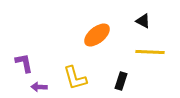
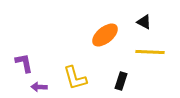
black triangle: moved 1 px right, 1 px down
orange ellipse: moved 8 px right
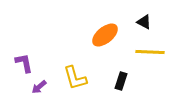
purple arrow: rotated 42 degrees counterclockwise
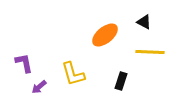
yellow L-shape: moved 2 px left, 4 px up
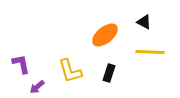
purple L-shape: moved 3 px left, 1 px down
yellow L-shape: moved 3 px left, 3 px up
black rectangle: moved 12 px left, 8 px up
purple arrow: moved 2 px left
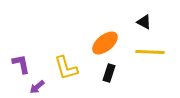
orange ellipse: moved 8 px down
yellow L-shape: moved 4 px left, 3 px up
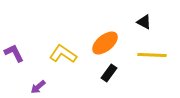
yellow line: moved 2 px right, 3 px down
purple L-shape: moved 7 px left, 11 px up; rotated 15 degrees counterclockwise
yellow L-shape: moved 3 px left, 14 px up; rotated 140 degrees clockwise
black rectangle: rotated 18 degrees clockwise
purple arrow: moved 1 px right
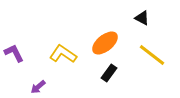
black triangle: moved 2 px left, 4 px up
yellow line: rotated 36 degrees clockwise
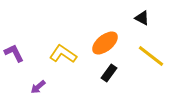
yellow line: moved 1 px left, 1 px down
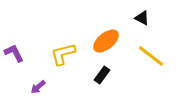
orange ellipse: moved 1 px right, 2 px up
yellow L-shape: rotated 48 degrees counterclockwise
black rectangle: moved 7 px left, 2 px down
